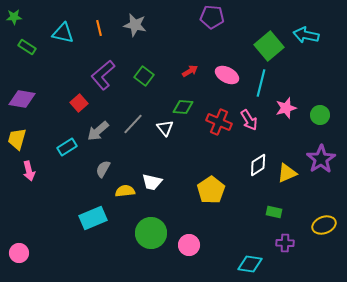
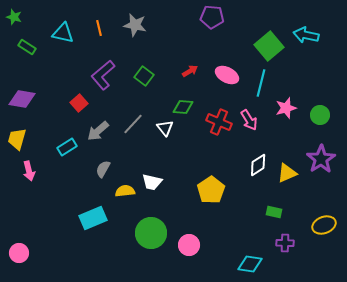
green star at (14, 17): rotated 21 degrees clockwise
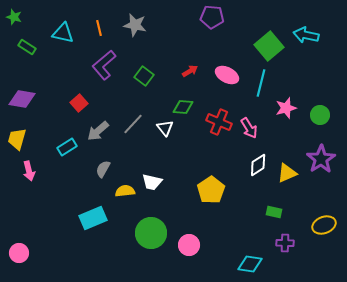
purple L-shape at (103, 75): moved 1 px right, 10 px up
pink arrow at (249, 120): moved 8 px down
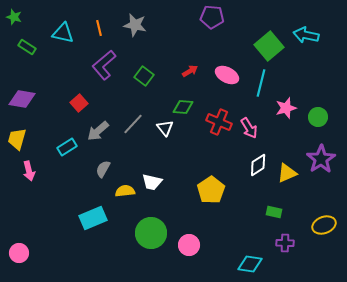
green circle at (320, 115): moved 2 px left, 2 px down
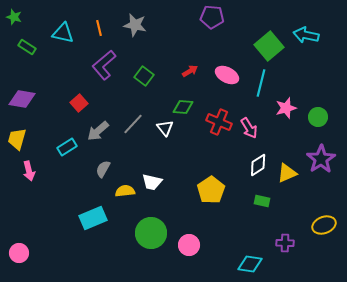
green rectangle at (274, 212): moved 12 px left, 11 px up
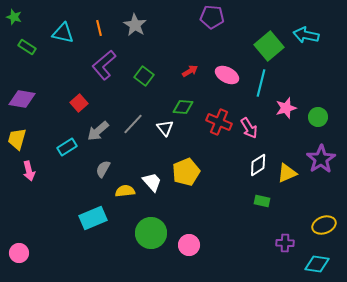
gray star at (135, 25): rotated 20 degrees clockwise
white trapezoid at (152, 182): rotated 145 degrees counterclockwise
yellow pentagon at (211, 190): moved 25 px left, 18 px up; rotated 12 degrees clockwise
cyan diamond at (250, 264): moved 67 px right
